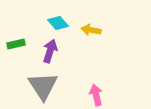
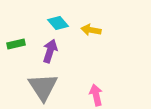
gray triangle: moved 1 px down
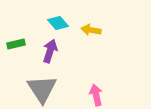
gray triangle: moved 1 px left, 2 px down
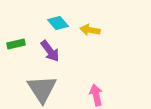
yellow arrow: moved 1 px left
purple arrow: rotated 125 degrees clockwise
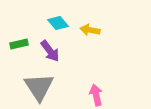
green rectangle: moved 3 px right
gray triangle: moved 3 px left, 2 px up
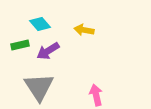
cyan diamond: moved 18 px left, 1 px down
yellow arrow: moved 6 px left
green rectangle: moved 1 px right, 1 px down
purple arrow: moved 2 px left; rotated 95 degrees clockwise
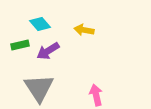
gray triangle: moved 1 px down
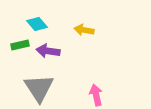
cyan diamond: moved 3 px left
purple arrow: rotated 40 degrees clockwise
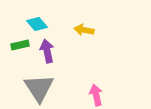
purple arrow: moved 1 px left; rotated 70 degrees clockwise
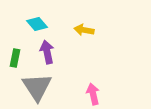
green rectangle: moved 5 px left, 13 px down; rotated 66 degrees counterclockwise
purple arrow: moved 1 px down
gray triangle: moved 2 px left, 1 px up
pink arrow: moved 3 px left, 1 px up
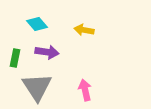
purple arrow: rotated 110 degrees clockwise
pink arrow: moved 8 px left, 4 px up
